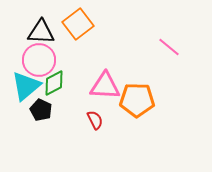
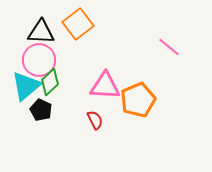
green diamond: moved 4 px left, 1 px up; rotated 16 degrees counterclockwise
orange pentagon: moved 1 px right; rotated 24 degrees counterclockwise
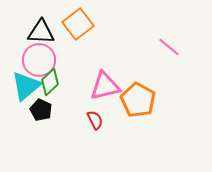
pink triangle: rotated 16 degrees counterclockwise
orange pentagon: rotated 20 degrees counterclockwise
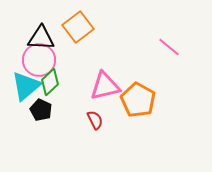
orange square: moved 3 px down
black triangle: moved 6 px down
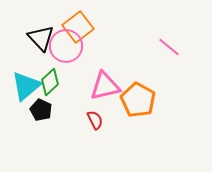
black triangle: rotated 44 degrees clockwise
pink circle: moved 27 px right, 14 px up
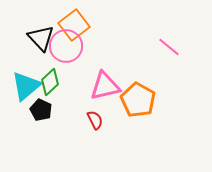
orange square: moved 4 px left, 2 px up
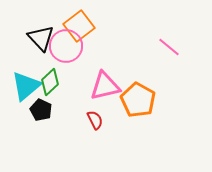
orange square: moved 5 px right, 1 px down
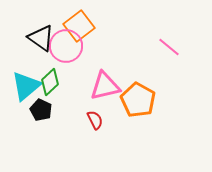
black triangle: rotated 12 degrees counterclockwise
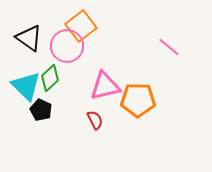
orange square: moved 2 px right
black triangle: moved 12 px left
pink circle: moved 1 px right
green diamond: moved 4 px up
cyan triangle: rotated 36 degrees counterclockwise
orange pentagon: rotated 28 degrees counterclockwise
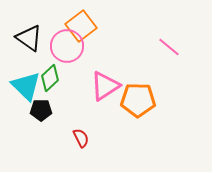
pink triangle: rotated 20 degrees counterclockwise
black pentagon: rotated 25 degrees counterclockwise
red semicircle: moved 14 px left, 18 px down
